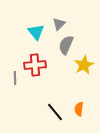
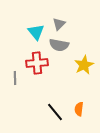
gray semicircle: moved 7 px left; rotated 102 degrees counterclockwise
red cross: moved 2 px right, 2 px up
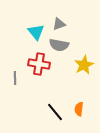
gray triangle: rotated 24 degrees clockwise
red cross: moved 2 px right, 1 px down; rotated 15 degrees clockwise
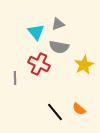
gray triangle: moved 1 px left
gray semicircle: moved 2 px down
red cross: rotated 15 degrees clockwise
orange semicircle: rotated 56 degrees counterclockwise
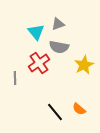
red cross: moved 1 px up; rotated 30 degrees clockwise
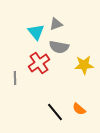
gray triangle: moved 2 px left
yellow star: rotated 24 degrees clockwise
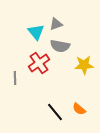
gray semicircle: moved 1 px right, 1 px up
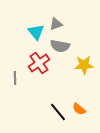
black line: moved 3 px right
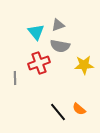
gray triangle: moved 2 px right, 1 px down
red cross: rotated 15 degrees clockwise
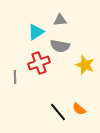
gray triangle: moved 2 px right, 5 px up; rotated 16 degrees clockwise
cyan triangle: rotated 36 degrees clockwise
yellow star: moved 1 px right; rotated 24 degrees clockwise
gray line: moved 1 px up
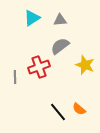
cyan triangle: moved 4 px left, 14 px up
gray semicircle: rotated 132 degrees clockwise
red cross: moved 4 px down
